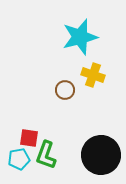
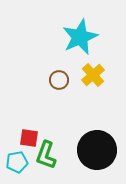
cyan star: rotated 9 degrees counterclockwise
yellow cross: rotated 30 degrees clockwise
brown circle: moved 6 px left, 10 px up
black circle: moved 4 px left, 5 px up
cyan pentagon: moved 2 px left, 3 px down
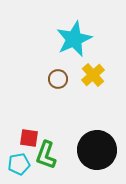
cyan star: moved 6 px left, 2 px down
brown circle: moved 1 px left, 1 px up
cyan pentagon: moved 2 px right, 2 px down
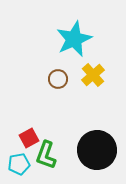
red square: rotated 36 degrees counterclockwise
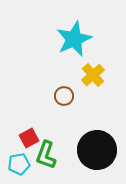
brown circle: moved 6 px right, 17 px down
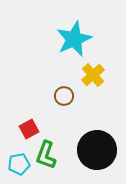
red square: moved 9 px up
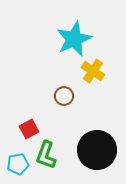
yellow cross: moved 4 px up; rotated 15 degrees counterclockwise
cyan pentagon: moved 1 px left
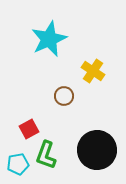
cyan star: moved 25 px left
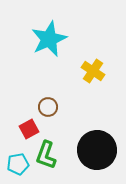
brown circle: moved 16 px left, 11 px down
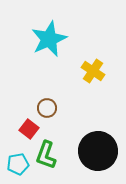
brown circle: moved 1 px left, 1 px down
red square: rotated 24 degrees counterclockwise
black circle: moved 1 px right, 1 px down
